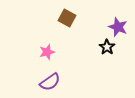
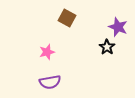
purple semicircle: rotated 25 degrees clockwise
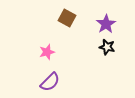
purple star: moved 12 px left, 3 px up; rotated 18 degrees clockwise
black star: rotated 21 degrees counterclockwise
purple semicircle: rotated 35 degrees counterclockwise
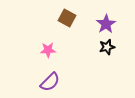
black star: rotated 28 degrees counterclockwise
pink star: moved 1 px right, 2 px up; rotated 14 degrees clockwise
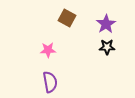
black star: rotated 14 degrees clockwise
purple semicircle: rotated 55 degrees counterclockwise
